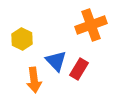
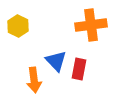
orange cross: rotated 12 degrees clockwise
yellow hexagon: moved 4 px left, 13 px up
red rectangle: rotated 20 degrees counterclockwise
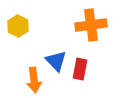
red rectangle: moved 1 px right
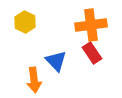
yellow hexagon: moved 7 px right, 4 px up
red rectangle: moved 12 px right, 16 px up; rotated 45 degrees counterclockwise
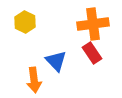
orange cross: moved 2 px right, 1 px up
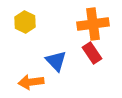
orange arrow: moved 3 px left, 2 px down; rotated 90 degrees clockwise
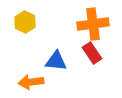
blue triangle: rotated 40 degrees counterclockwise
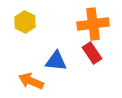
orange arrow: moved 1 px up; rotated 30 degrees clockwise
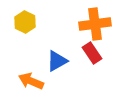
orange cross: moved 2 px right
blue triangle: moved 1 px right; rotated 35 degrees counterclockwise
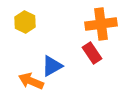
orange cross: moved 6 px right
blue triangle: moved 5 px left, 5 px down
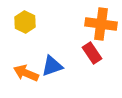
orange cross: rotated 16 degrees clockwise
blue triangle: rotated 10 degrees clockwise
orange arrow: moved 5 px left, 8 px up
